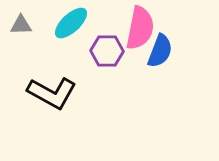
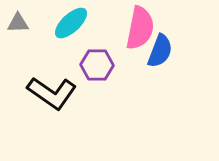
gray triangle: moved 3 px left, 2 px up
purple hexagon: moved 10 px left, 14 px down
black L-shape: rotated 6 degrees clockwise
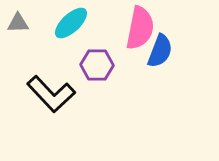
black L-shape: moved 1 px left, 1 px down; rotated 12 degrees clockwise
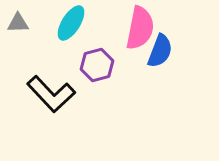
cyan ellipse: rotated 15 degrees counterclockwise
purple hexagon: rotated 16 degrees counterclockwise
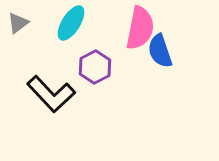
gray triangle: rotated 35 degrees counterclockwise
blue semicircle: rotated 140 degrees clockwise
purple hexagon: moved 2 px left, 2 px down; rotated 12 degrees counterclockwise
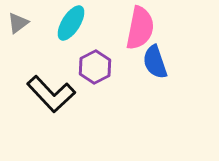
blue semicircle: moved 5 px left, 11 px down
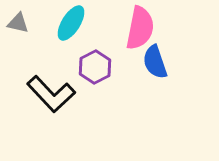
gray triangle: rotated 50 degrees clockwise
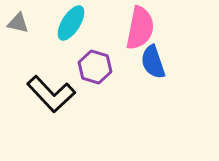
blue semicircle: moved 2 px left
purple hexagon: rotated 16 degrees counterclockwise
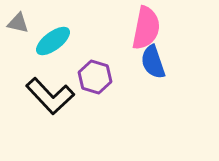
cyan ellipse: moved 18 px left, 18 px down; rotated 21 degrees clockwise
pink semicircle: moved 6 px right
purple hexagon: moved 10 px down
black L-shape: moved 1 px left, 2 px down
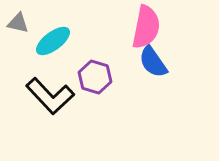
pink semicircle: moved 1 px up
blue semicircle: rotated 16 degrees counterclockwise
